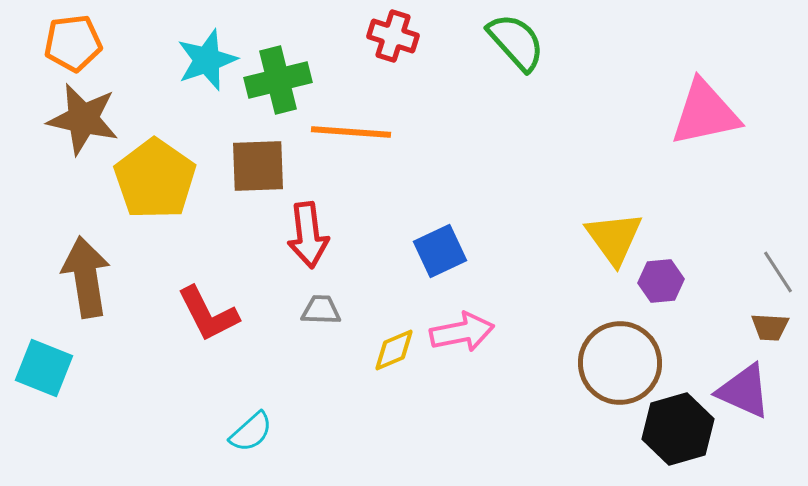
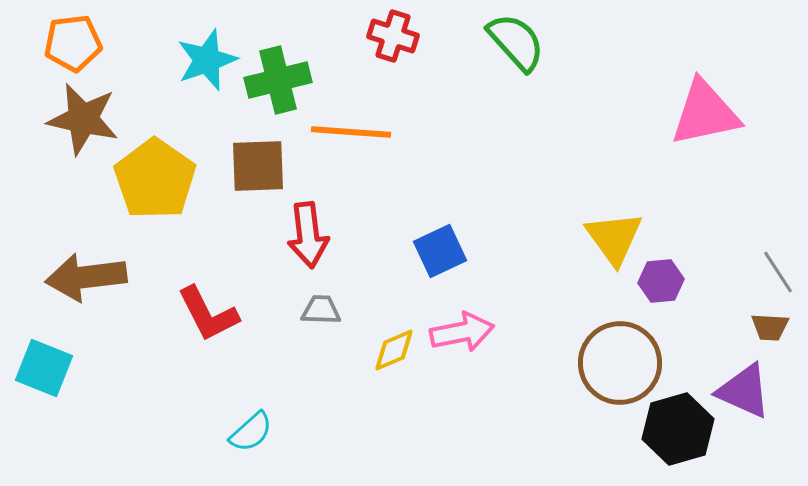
brown arrow: rotated 88 degrees counterclockwise
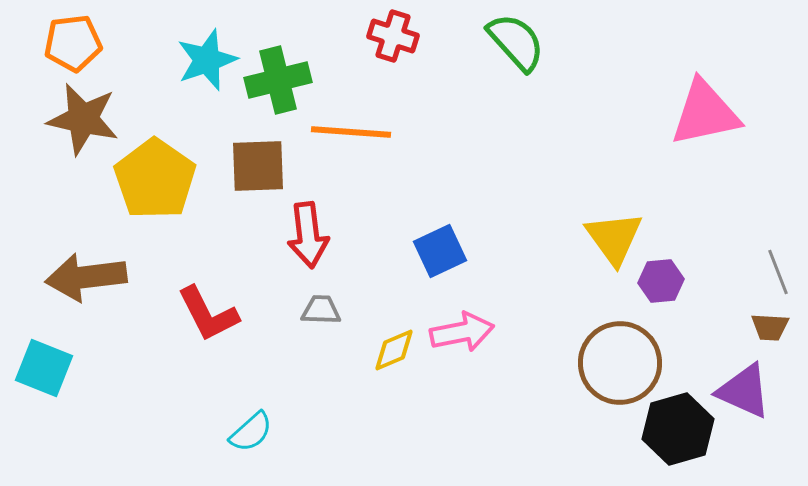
gray line: rotated 12 degrees clockwise
